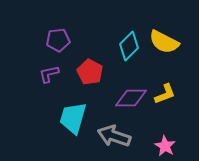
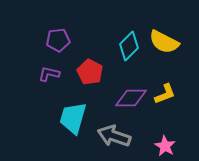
purple L-shape: rotated 25 degrees clockwise
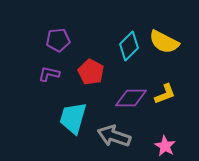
red pentagon: moved 1 px right
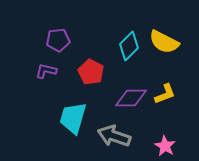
purple L-shape: moved 3 px left, 3 px up
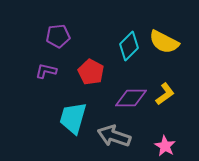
purple pentagon: moved 4 px up
yellow L-shape: rotated 15 degrees counterclockwise
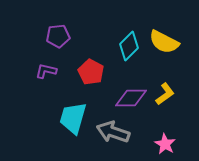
gray arrow: moved 1 px left, 4 px up
pink star: moved 2 px up
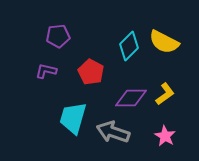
pink star: moved 8 px up
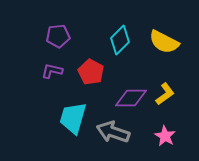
cyan diamond: moved 9 px left, 6 px up
purple L-shape: moved 6 px right
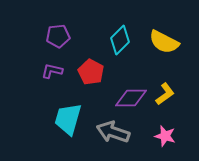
cyan trapezoid: moved 5 px left, 1 px down
pink star: rotated 15 degrees counterclockwise
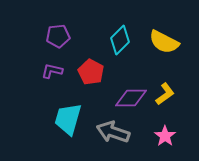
pink star: rotated 20 degrees clockwise
